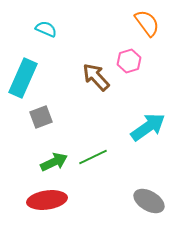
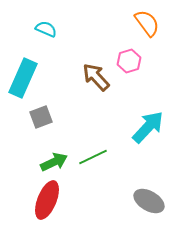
cyan arrow: rotated 12 degrees counterclockwise
red ellipse: rotated 60 degrees counterclockwise
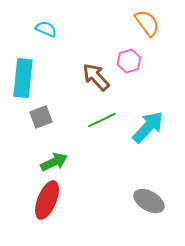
cyan rectangle: rotated 18 degrees counterclockwise
green line: moved 9 px right, 37 px up
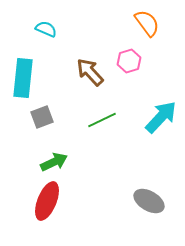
brown arrow: moved 6 px left, 5 px up
gray square: moved 1 px right
cyan arrow: moved 13 px right, 10 px up
red ellipse: moved 1 px down
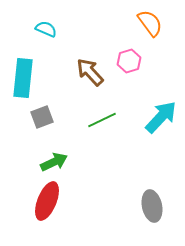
orange semicircle: moved 3 px right
gray ellipse: moved 3 px right, 5 px down; rotated 48 degrees clockwise
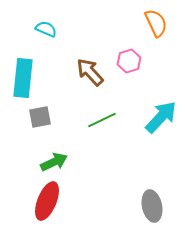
orange semicircle: moved 6 px right; rotated 12 degrees clockwise
gray square: moved 2 px left; rotated 10 degrees clockwise
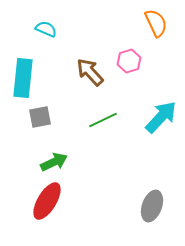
green line: moved 1 px right
red ellipse: rotated 9 degrees clockwise
gray ellipse: rotated 32 degrees clockwise
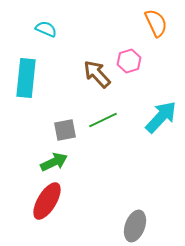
brown arrow: moved 7 px right, 2 px down
cyan rectangle: moved 3 px right
gray square: moved 25 px right, 13 px down
gray ellipse: moved 17 px left, 20 px down
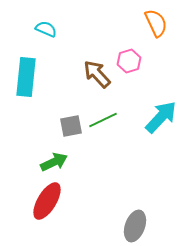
cyan rectangle: moved 1 px up
gray square: moved 6 px right, 4 px up
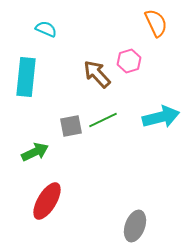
cyan arrow: rotated 33 degrees clockwise
green arrow: moved 19 px left, 10 px up
